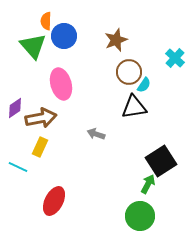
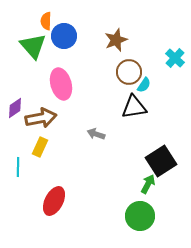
cyan line: rotated 66 degrees clockwise
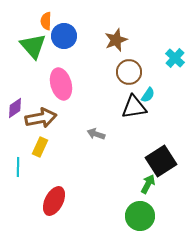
cyan semicircle: moved 4 px right, 10 px down
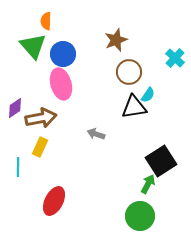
blue circle: moved 1 px left, 18 px down
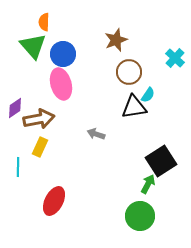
orange semicircle: moved 2 px left, 1 px down
brown arrow: moved 2 px left, 1 px down
